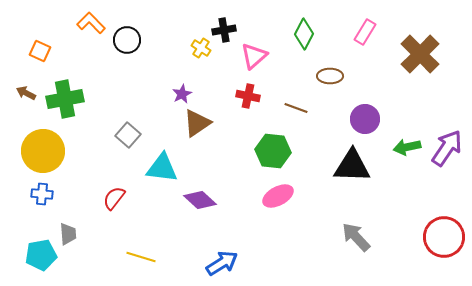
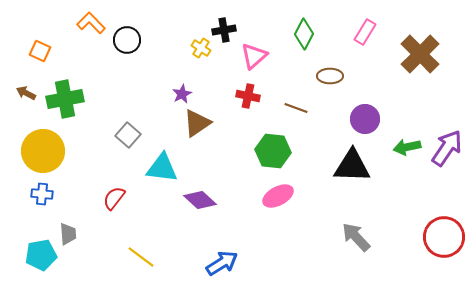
yellow line: rotated 20 degrees clockwise
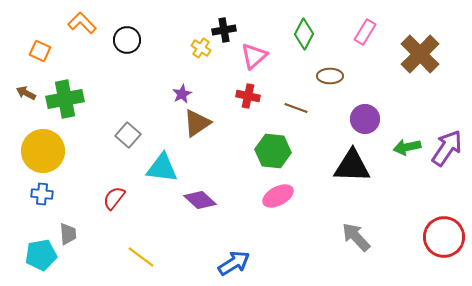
orange L-shape: moved 9 px left
blue arrow: moved 12 px right
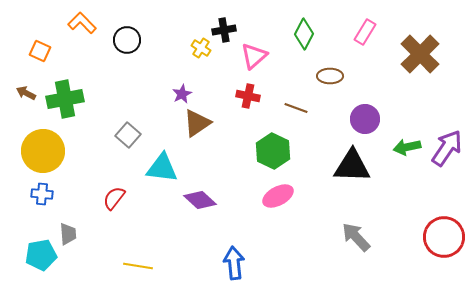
green hexagon: rotated 20 degrees clockwise
yellow line: moved 3 px left, 9 px down; rotated 28 degrees counterclockwise
blue arrow: rotated 64 degrees counterclockwise
